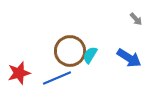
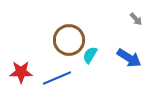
brown circle: moved 1 px left, 11 px up
red star: moved 2 px right, 1 px up; rotated 15 degrees clockwise
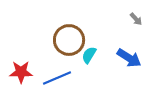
cyan semicircle: moved 1 px left
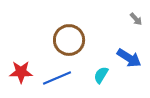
cyan semicircle: moved 12 px right, 20 px down
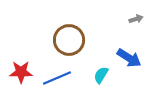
gray arrow: rotated 64 degrees counterclockwise
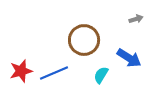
brown circle: moved 15 px right
red star: moved 1 px up; rotated 15 degrees counterclockwise
blue line: moved 3 px left, 5 px up
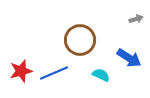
brown circle: moved 4 px left
cyan semicircle: rotated 84 degrees clockwise
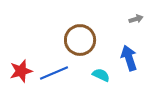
blue arrow: rotated 140 degrees counterclockwise
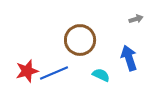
red star: moved 6 px right
